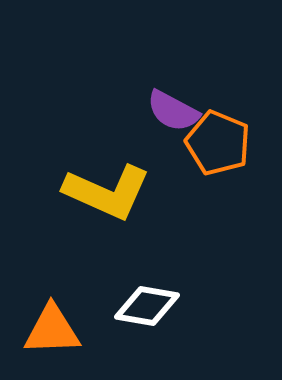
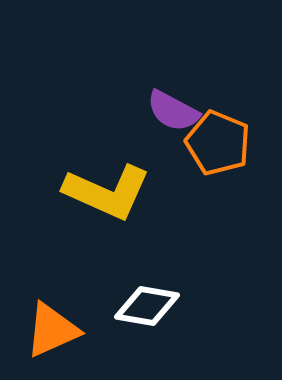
orange triangle: rotated 22 degrees counterclockwise
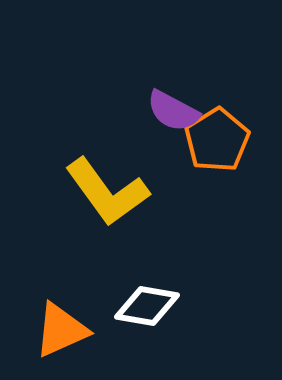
orange pentagon: moved 1 px left, 3 px up; rotated 18 degrees clockwise
yellow L-shape: rotated 30 degrees clockwise
orange triangle: moved 9 px right
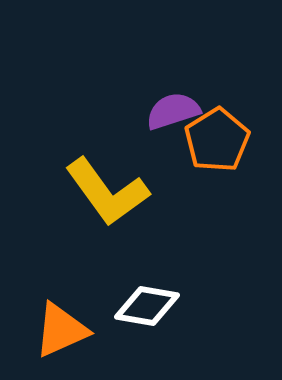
purple semicircle: rotated 134 degrees clockwise
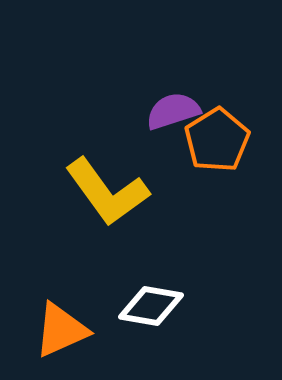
white diamond: moved 4 px right
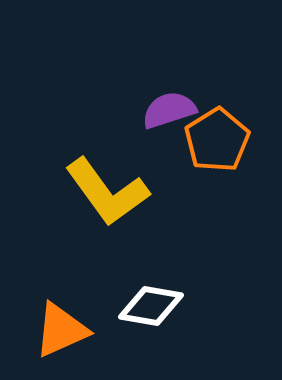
purple semicircle: moved 4 px left, 1 px up
